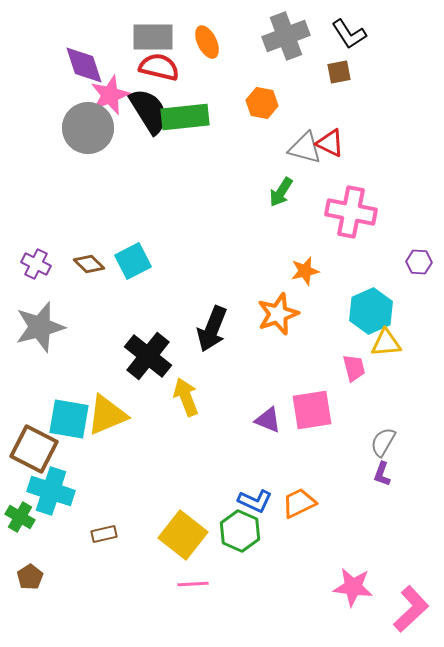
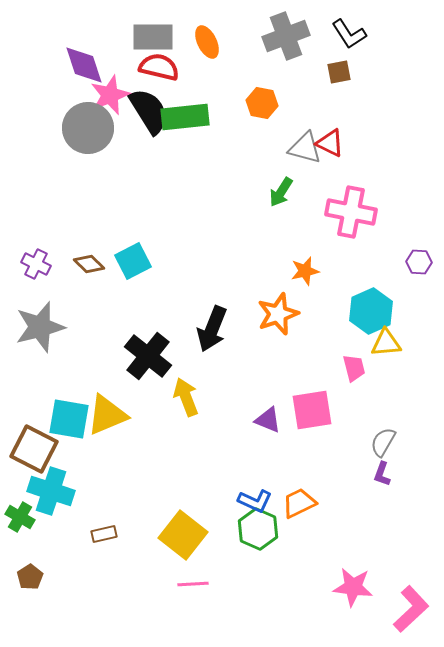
green hexagon at (240, 531): moved 18 px right, 2 px up
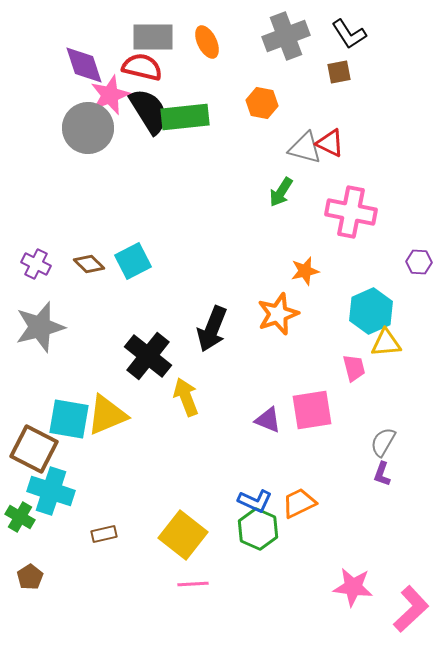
red semicircle at (159, 67): moved 17 px left
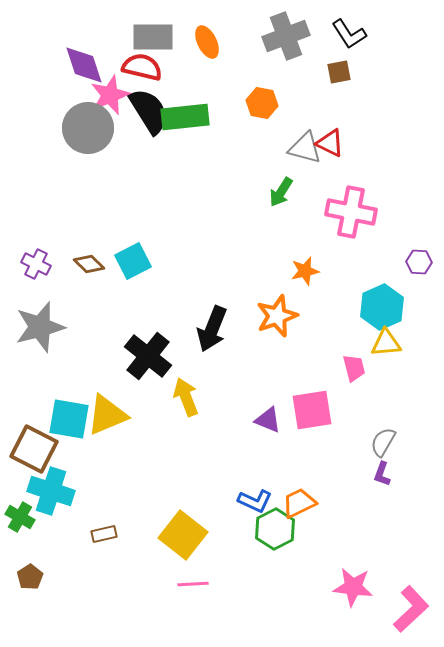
cyan hexagon at (371, 311): moved 11 px right, 4 px up
orange star at (278, 314): moved 1 px left, 2 px down
green hexagon at (258, 529): moved 17 px right; rotated 9 degrees clockwise
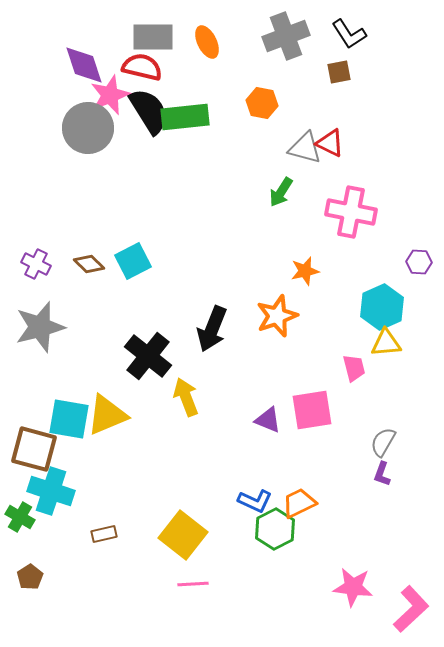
brown square at (34, 449): rotated 12 degrees counterclockwise
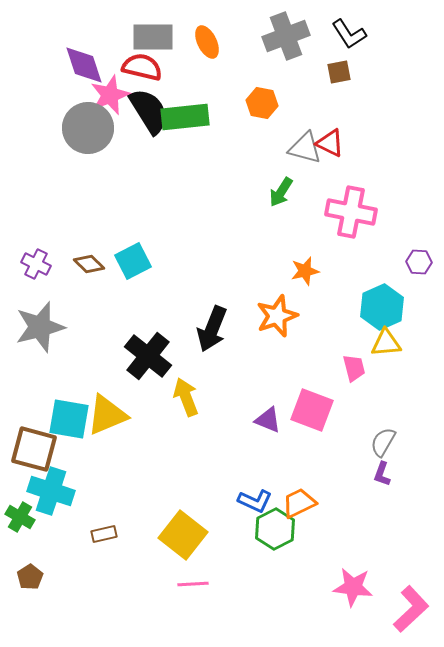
pink square at (312, 410): rotated 30 degrees clockwise
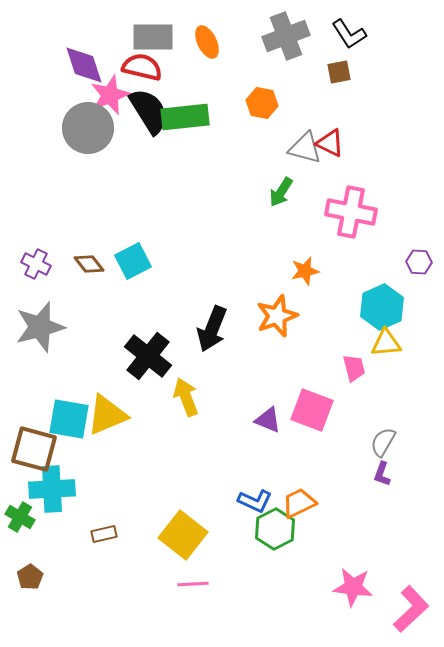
brown diamond at (89, 264): rotated 8 degrees clockwise
cyan cross at (51, 491): moved 1 px right, 2 px up; rotated 21 degrees counterclockwise
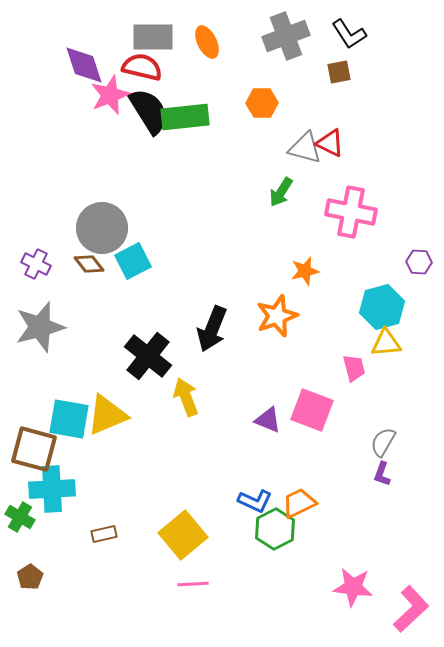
orange hexagon at (262, 103): rotated 12 degrees counterclockwise
gray circle at (88, 128): moved 14 px right, 100 px down
cyan hexagon at (382, 307): rotated 9 degrees clockwise
yellow square at (183, 535): rotated 12 degrees clockwise
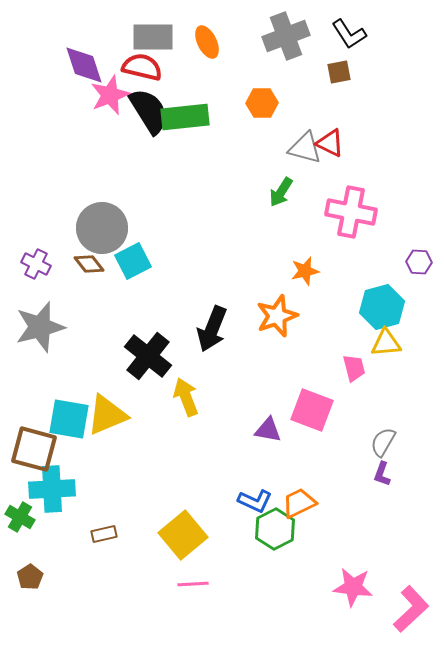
purple triangle at (268, 420): moved 10 px down; rotated 12 degrees counterclockwise
